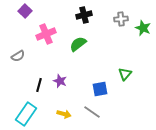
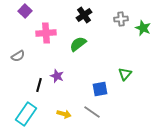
black cross: rotated 21 degrees counterclockwise
pink cross: moved 1 px up; rotated 18 degrees clockwise
purple star: moved 3 px left, 5 px up
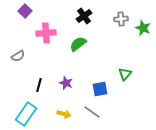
black cross: moved 1 px down
purple star: moved 9 px right, 7 px down
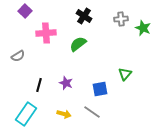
black cross: rotated 21 degrees counterclockwise
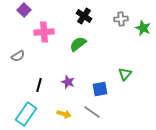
purple square: moved 1 px left, 1 px up
pink cross: moved 2 px left, 1 px up
purple star: moved 2 px right, 1 px up
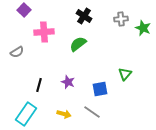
gray semicircle: moved 1 px left, 4 px up
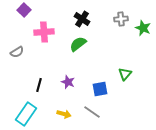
black cross: moved 2 px left, 3 px down
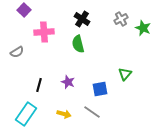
gray cross: rotated 24 degrees counterclockwise
green semicircle: rotated 66 degrees counterclockwise
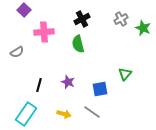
black cross: rotated 28 degrees clockwise
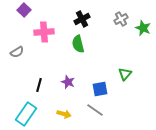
gray line: moved 3 px right, 2 px up
